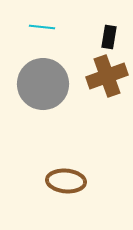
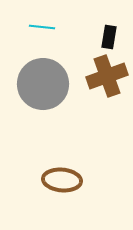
brown ellipse: moved 4 px left, 1 px up
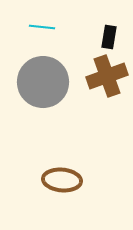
gray circle: moved 2 px up
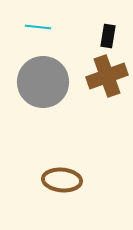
cyan line: moved 4 px left
black rectangle: moved 1 px left, 1 px up
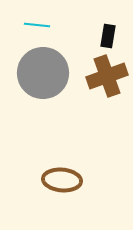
cyan line: moved 1 px left, 2 px up
gray circle: moved 9 px up
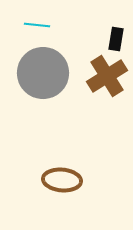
black rectangle: moved 8 px right, 3 px down
brown cross: rotated 12 degrees counterclockwise
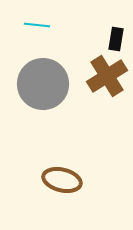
gray circle: moved 11 px down
brown ellipse: rotated 9 degrees clockwise
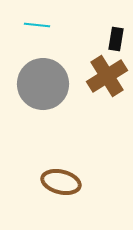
brown ellipse: moved 1 px left, 2 px down
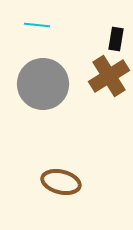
brown cross: moved 2 px right
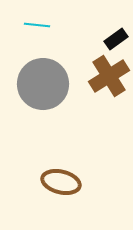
black rectangle: rotated 45 degrees clockwise
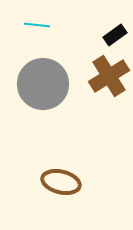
black rectangle: moved 1 px left, 4 px up
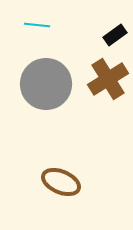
brown cross: moved 1 px left, 3 px down
gray circle: moved 3 px right
brown ellipse: rotated 9 degrees clockwise
